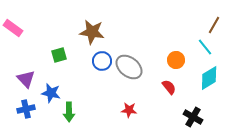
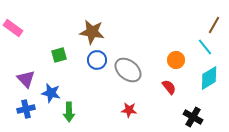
blue circle: moved 5 px left, 1 px up
gray ellipse: moved 1 px left, 3 px down
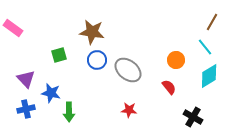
brown line: moved 2 px left, 3 px up
cyan diamond: moved 2 px up
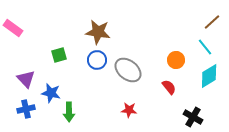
brown line: rotated 18 degrees clockwise
brown star: moved 6 px right
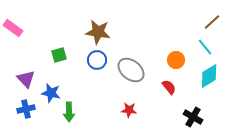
gray ellipse: moved 3 px right
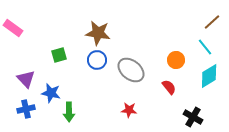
brown star: moved 1 px down
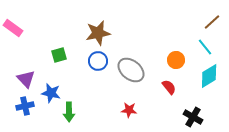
brown star: rotated 20 degrees counterclockwise
blue circle: moved 1 px right, 1 px down
blue cross: moved 1 px left, 3 px up
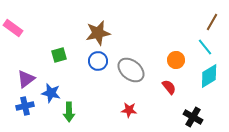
brown line: rotated 18 degrees counterclockwise
purple triangle: rotated 36 degrees clockwise
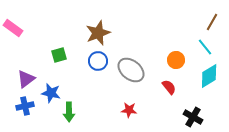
brown star: rotated 10 degrees counterclockwise
